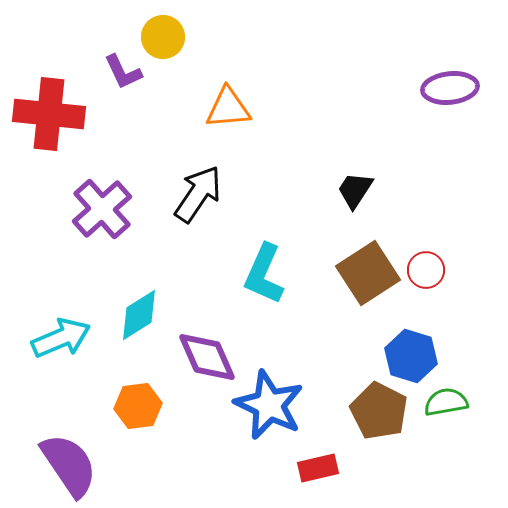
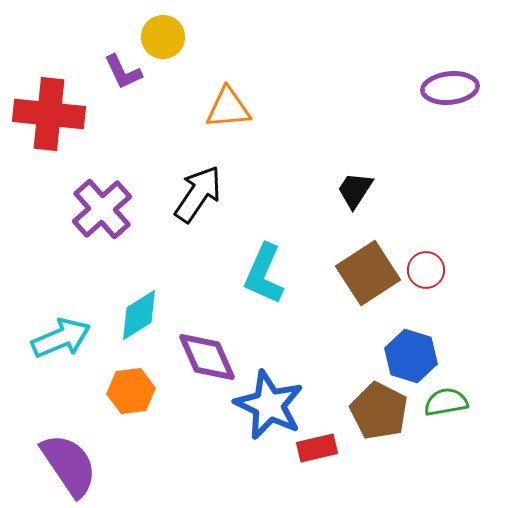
orange hexagon: moved 7 px left, 15 px up
red rectangle: moved 1 px left, 20 px up
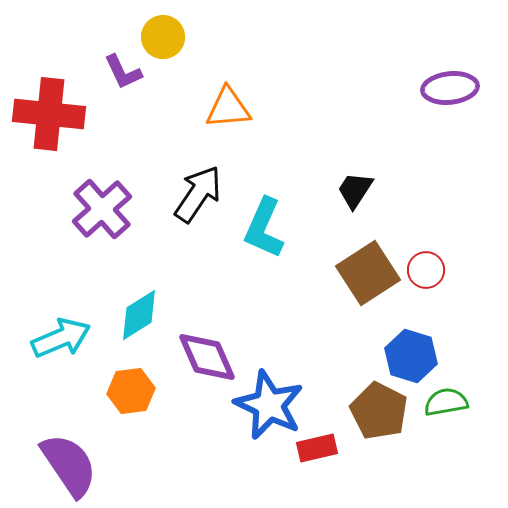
cyan L-shape: moved 46 px up
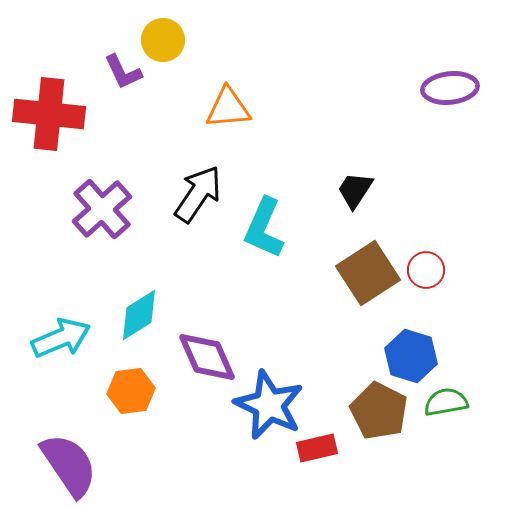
yellow circle: moved 3 px down
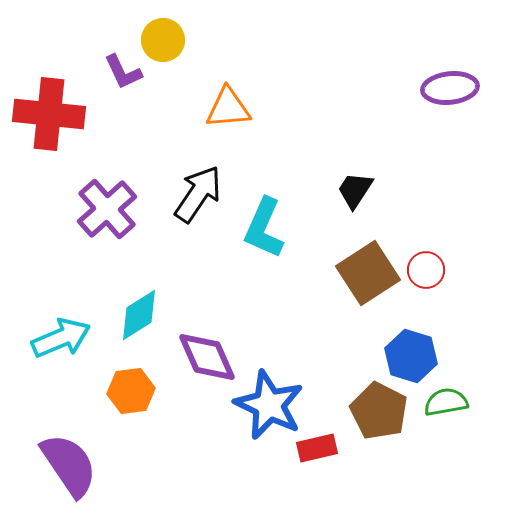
purple cross: moved 5 px right
